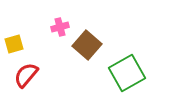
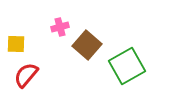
yellow square: moved 2 px right; rotated 18 degrees clockwise
green square: moved 7 px up
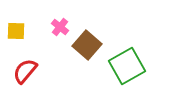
pink cross: rotated 36 degrees counterclockwise
yellow square: moved 13 px up
red semicircle: moved 1 px left, 4 px up
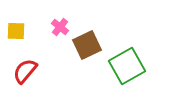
brown square: rotated 24 degrees clockwise
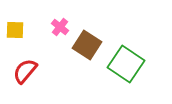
yellow square: moved 1 px left, 1 px up
brown square: rotated 32 degrees counterclockwise
green square: moved 1 px left, 2 px up; rotated 27 degrees counterclockwise
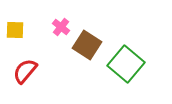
pink cross: moved 1 px right
green square: rotated 6 degrees clockwise
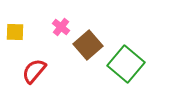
yellow square: moved 2 px down
brown square: moved 1 px right; rotated 16 degrees clockwise
red semicircle: moved 9 px right
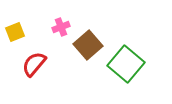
pink cross: rotated 30 degrees clockwise
yellow square: rotated 24 degrees counterclockwise
red semicircle: moved 7 px up
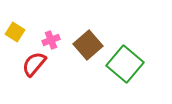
pink cross: moved 10 px left, 13 px down
yellow square: rotated 36 degrees counterclockwise
green square: moved 1 px left
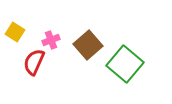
red semicircle: moved 2 px up; rotated 16 degrees counterclockwise
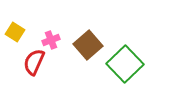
green square: rotated 6 degrees clockwise
